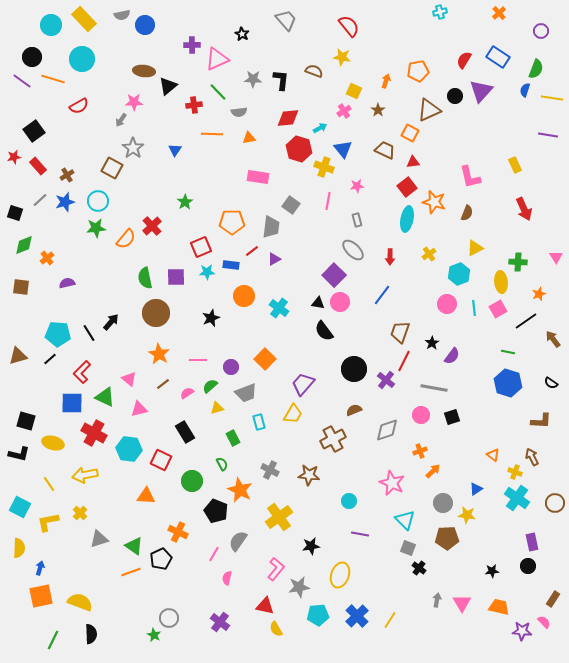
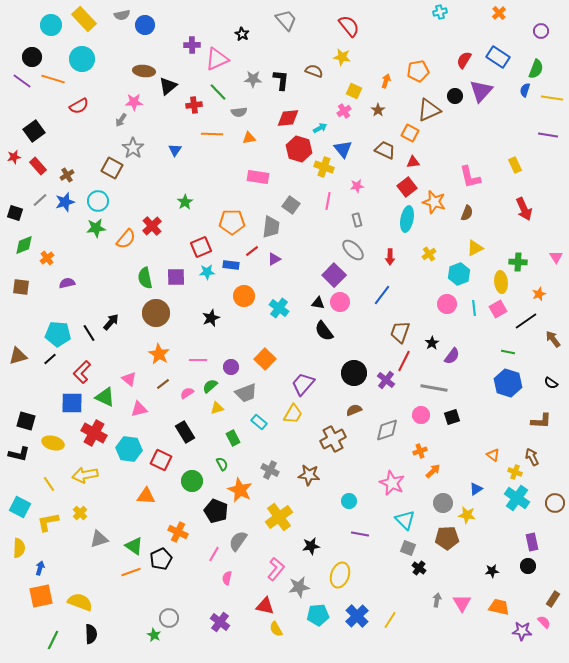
black circle at (354, 369): moved 4 px down
cyan rectangle at (259, 422): rotated 35 degrees counterclockwise
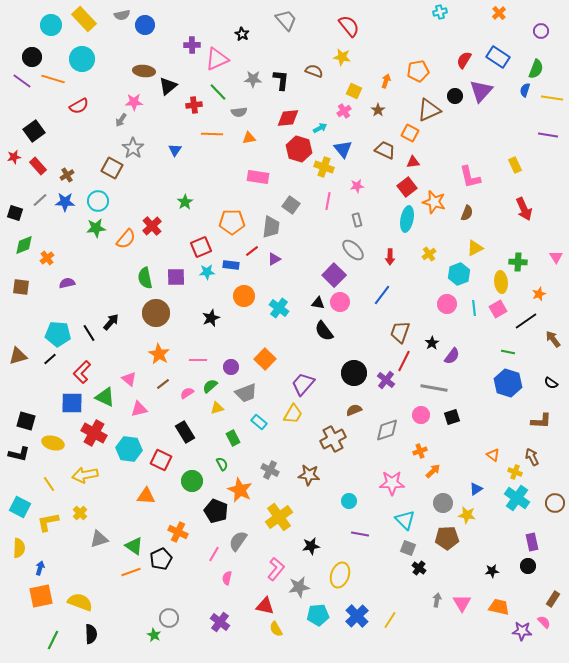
blue star at (65, 202): rotated 18 degrees clockwise
pink star at (392, 483): rotated 25 degrees counterclockwise
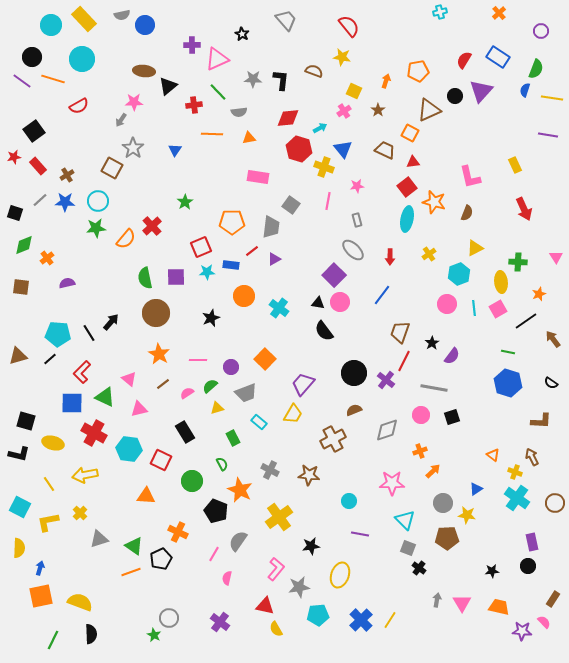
blue cross at (357, 616): moved 4 px right, 4 px down
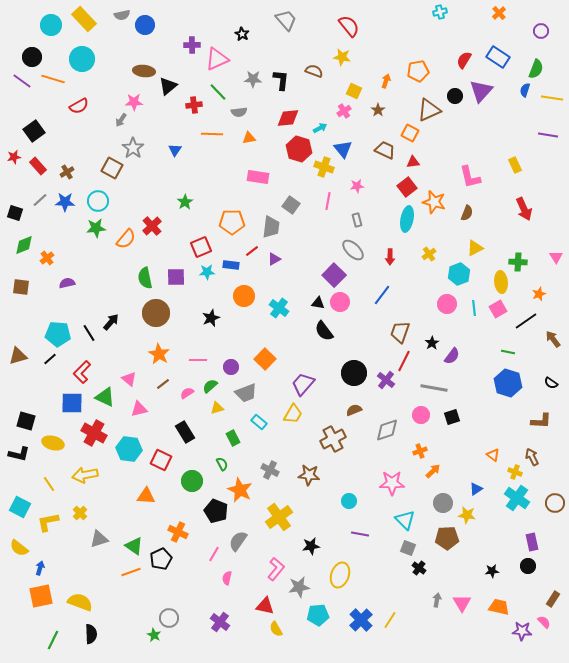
brown cross at (67, 175): moved 3 px up
yellow semicircle at (19, 548): rotated 126 degrees clockwise
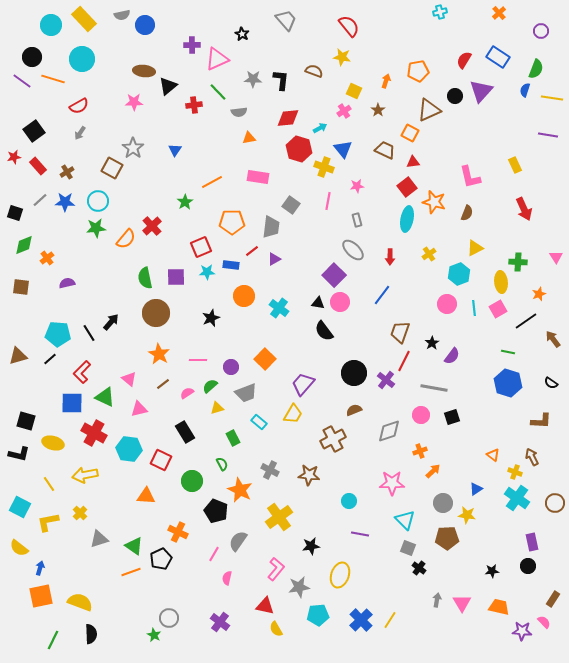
gray arrow at (121, 120): moved 41 px left, 13 px down
orange line at (212, 134): moved 48 px down; rotated 30 degrees counterclockwise
gray diamond at (387, 430): moved 2 px right, 1 px down
